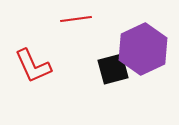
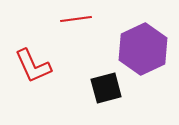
black square: moved 7 px left, 19 px down
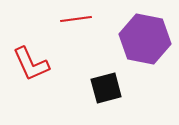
purple hexagon: moved 2 px right, 10 px up; rotated 24 degrees counterclockwise
red L-shape: moved 2 px left, 2 px up
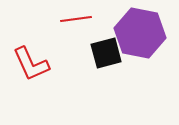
purple hexagon: moved 5 px left, 6 px up
black square: moved 35 px up
